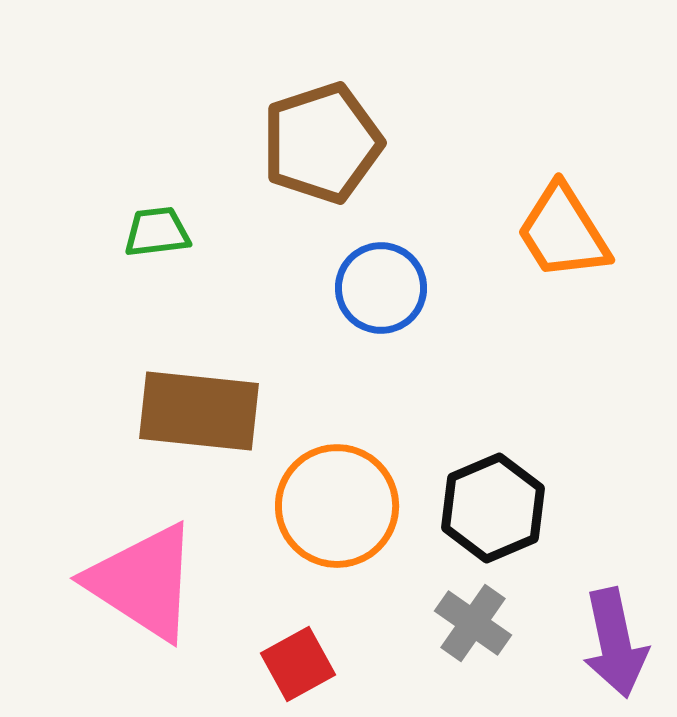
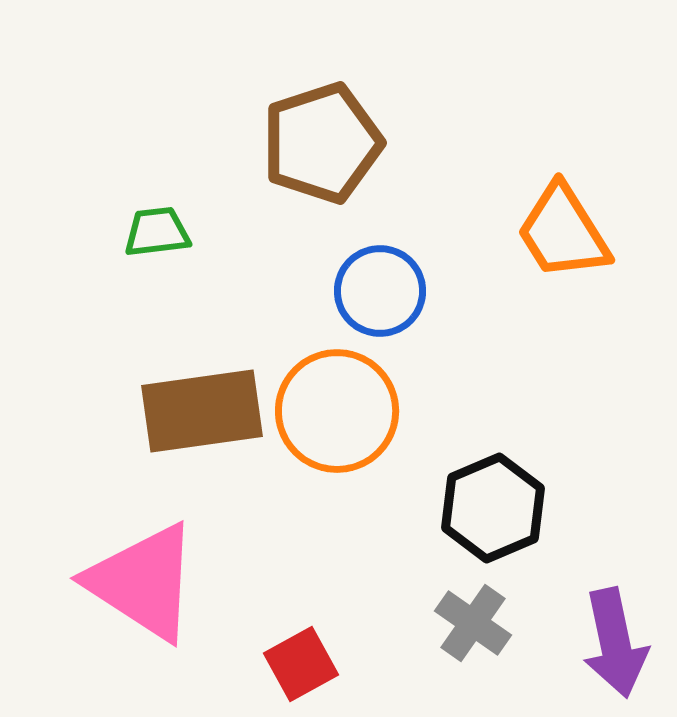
blue circle: moved 1 px left, 3 px down
brown rectangle: moved 3 px right; rotated 14 degrees counterclockwise
orange circle: moved 95 px up
red square: moved 3 px right
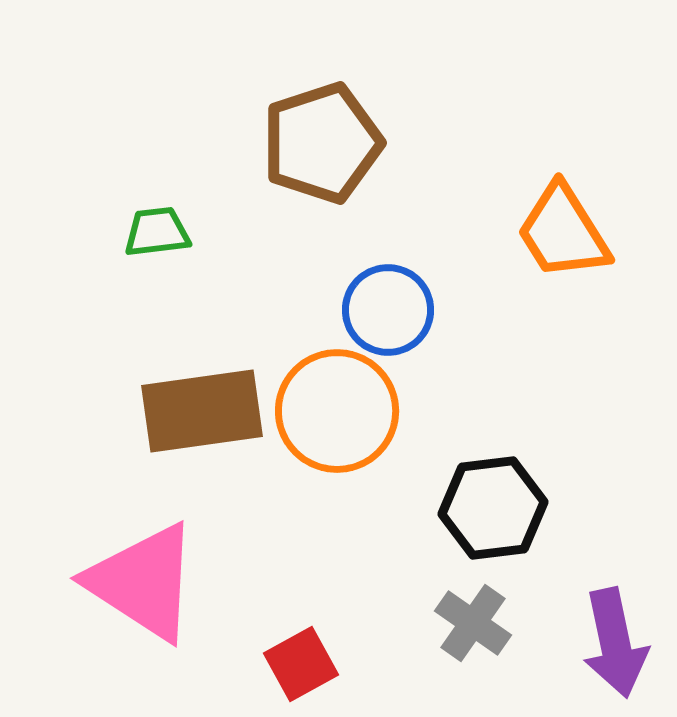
blue circle: moved 8 px right, 19 px down
black hexagon: rotated 16 degrees clockwise
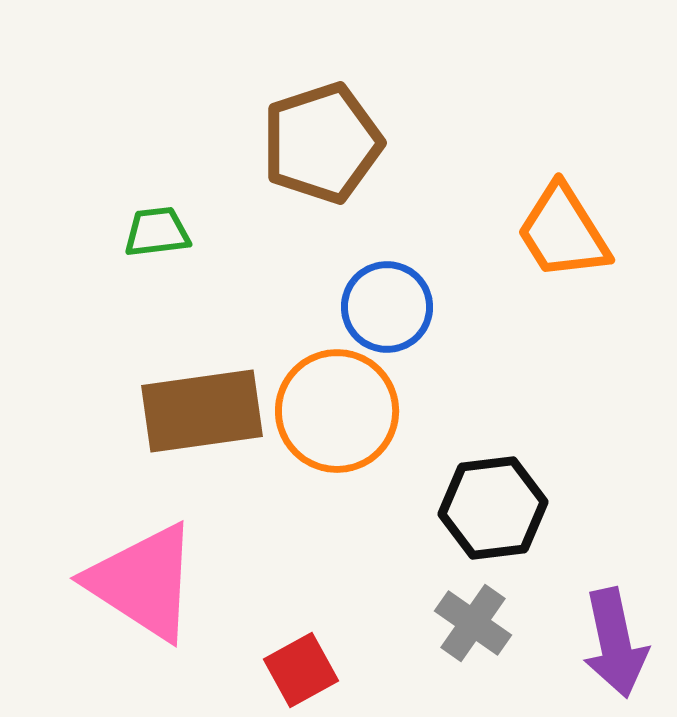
blue circle: moved 1 px left, 3 px up
red square: moved 6 px down
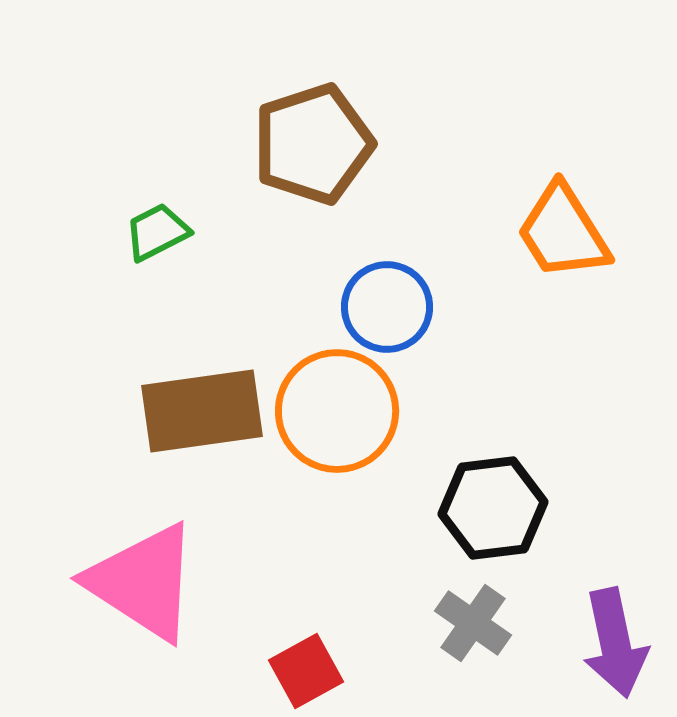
brown pentagon: moved 9 px left, 1 px down
green trapezoid: rotated 20 degrees counterclockwise
red square: moved 5 px right, 1 px down
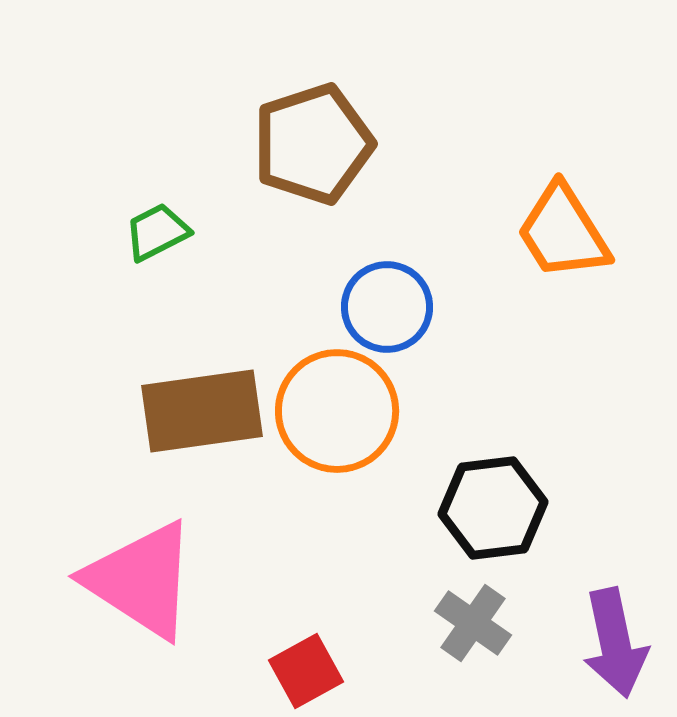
pink triangle: moved 2 px left, 2 px up
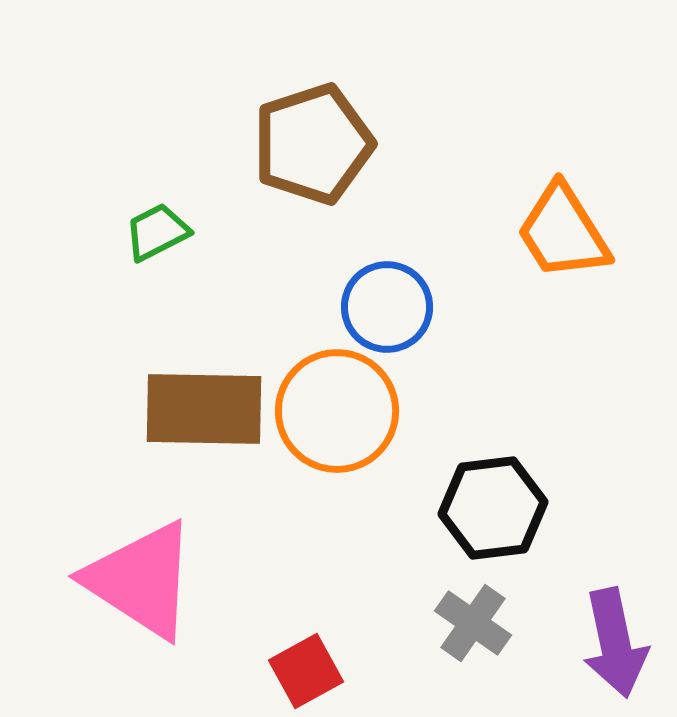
brown rectangle: moved 2 px right, 2 px up; rotated 9 degrees clockwise
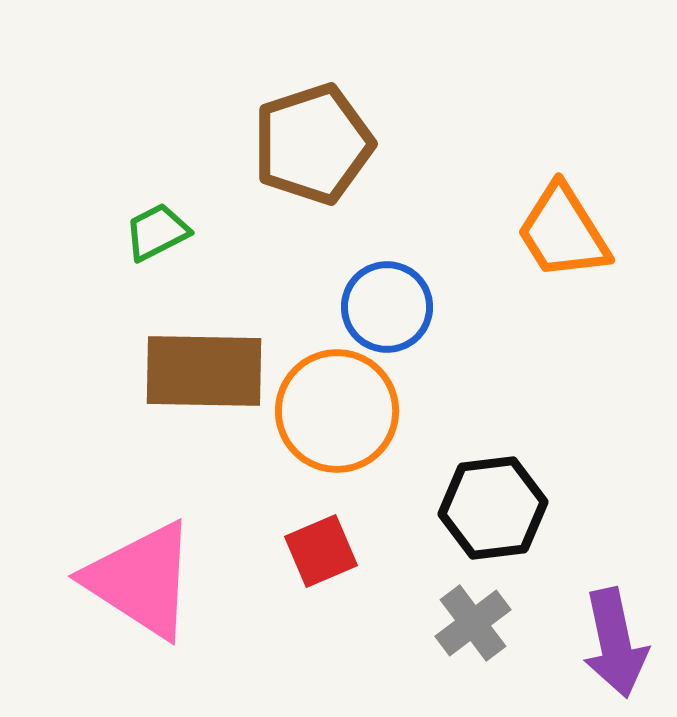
brown rectangle: moved 38 px up
gray cross: rotated 18 degrees clockwise
red square: moved 15 px right, 120 px up; rotated 6 degrees clockwise
